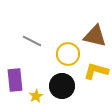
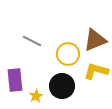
brown triangle: moved 4 px down; rotated 35 degrees counterclockwise
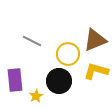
black circle: moved 3 px left, 5 px up
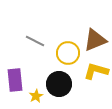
gray line: moved 3 px right
yellow circle: moved 1 px up
black circle: moved 3 px down
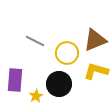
yellow circle: moved 1 px left
purple rectangle: rotated 10 degrees clockwise
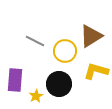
brown triangle: moved 4 px left, 4 px up; rotated 10 degrees counterclockwise
yellow circle: moved 2 px left, 2 px up
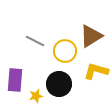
yellow star: rotated 16 degrees clockwise
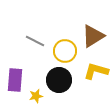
brown triangle: moved 2 px right
black circle: moved 4 px up
